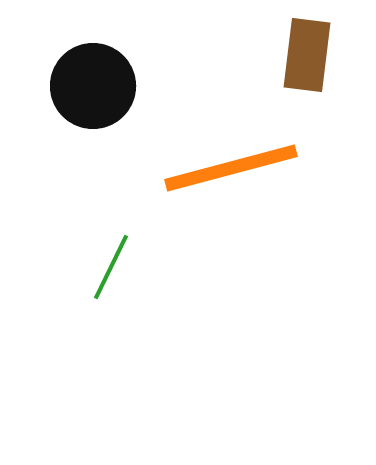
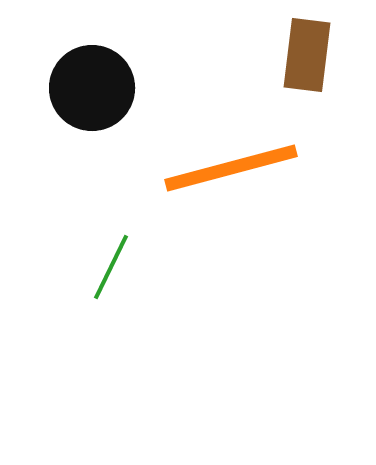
black circle: moved 1 px left, 2 px down
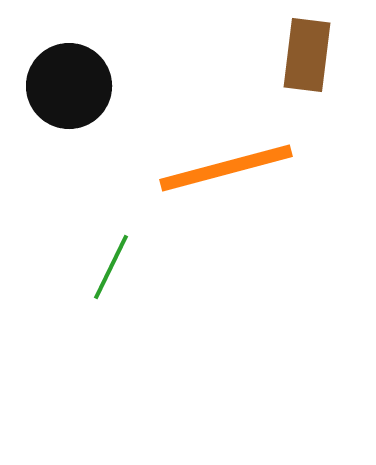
black circle: moved 23 px left, 2 px up
orange line: moved 5 px left
